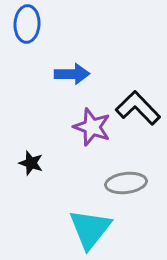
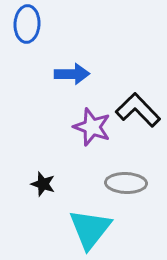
black L-shape: moved 2 px down
black star: moved 12 px right, 21 px down
gray ellipse: rotated 9 degrees clockwise
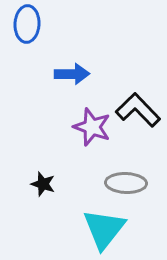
cyan triangle: moved 14 px right
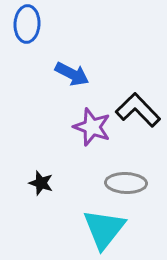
blue arrow: rotated 28 degrees clockwise
black star: moved 2 px left, 1 px up
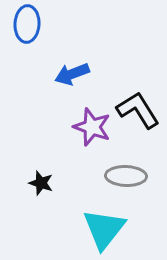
blue arrow: rotated 132 degrees clockwise
black L-shape: rotated 12 degrees clockwise
gray ellipse: moved 7 px up
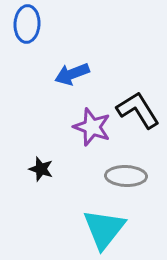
black star: moved 14 px up
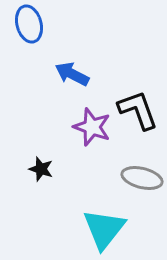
blue ellipse: moved 2 px right; rotated 18 degrees counterclockwise
blue arrow: rotated 48 degrees clockwise
black L-shape: rotated 12 degrees clockwise
gray ellipse: moved 16 px right, 2 px down; rotated 12 degrees clockwise
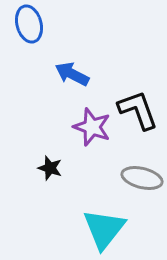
black star: moved 9 px right, 1 px up
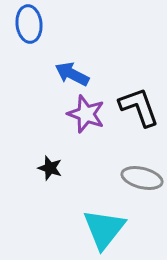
blue ellipse: rotated 9 degrees clockwise
black L-shape: moved 1 px right, 3 px up
purple star: moved 6 px left, 13 px up
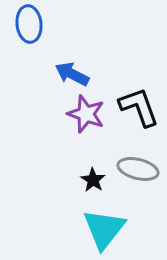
black star: moved 43 px right, 12 px down; rotated 15 degrees clockwise
gray ellipse: moved 4 px left, 9 px up
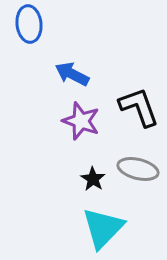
purple star: moved 5 px left, 7 px down
black star: moved 1 px up
cyan triangle: moved 1 px left, 1 px up; rotated 6 degrees clockwise
